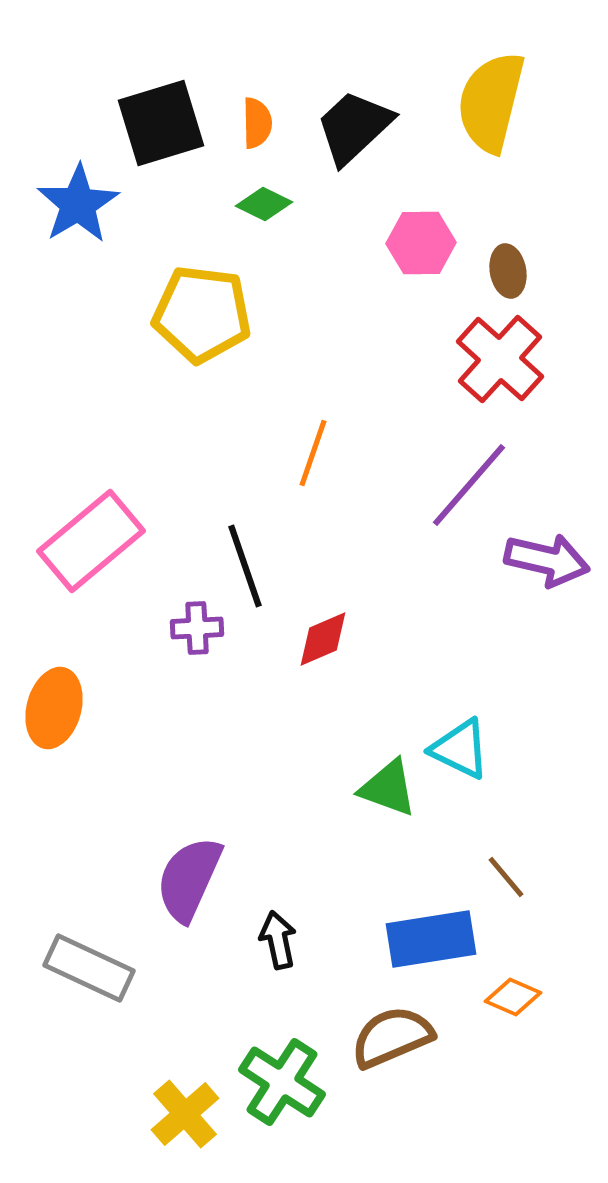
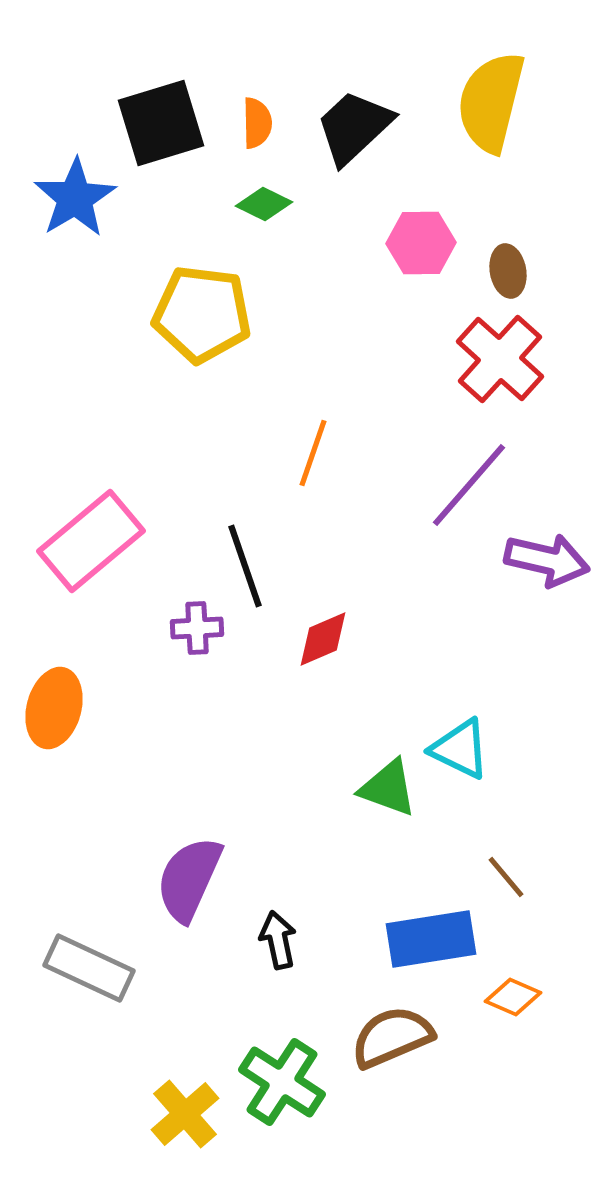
blue star: moved 3 px left, 6 px up
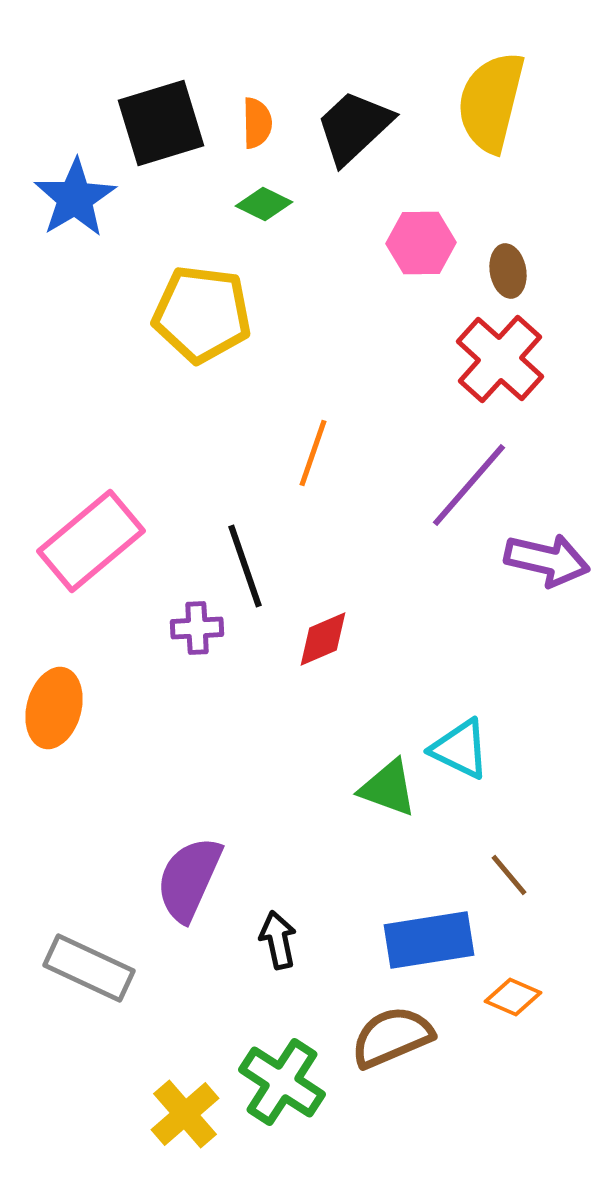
brown line: moved 3 px right, 2 px up
blue rectangle: moved 2 px left, 1 px down
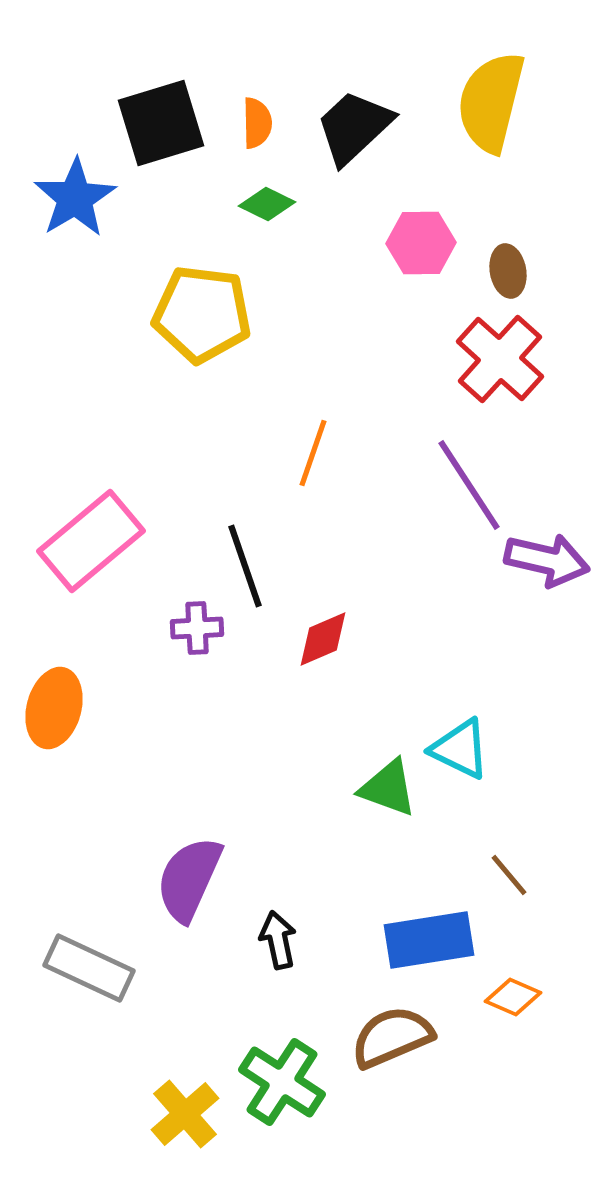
green diamond: moved 3 px right
purple line: rotated 74 degrees counterclockwise
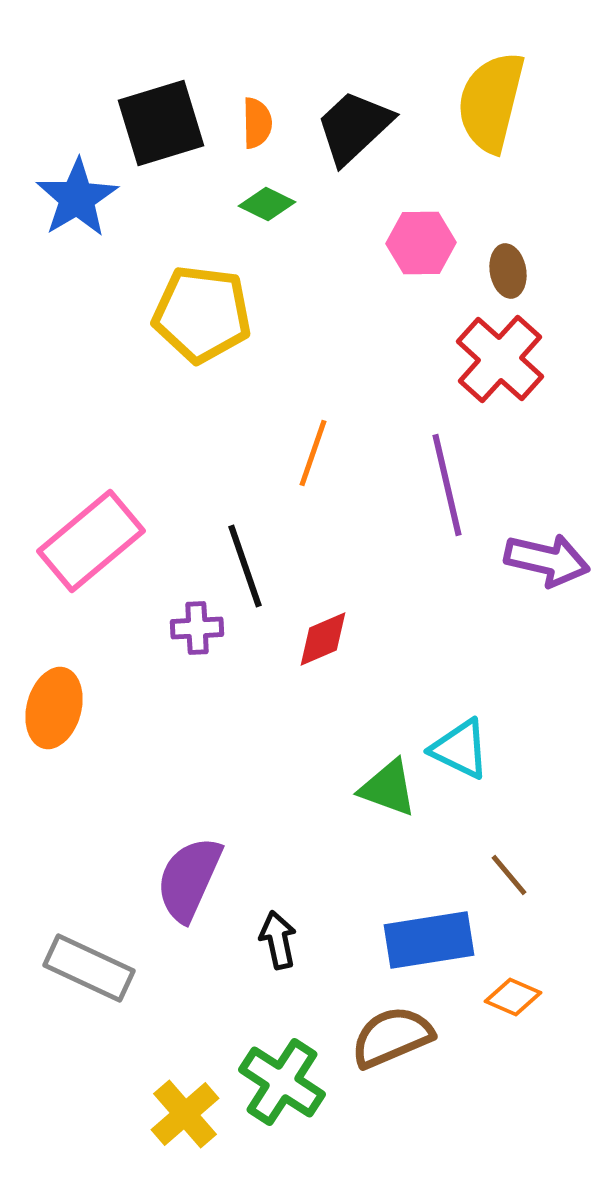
blue star: moved 2 px right
purple line: moved 22 px left; rotated 20 degrees clockwise
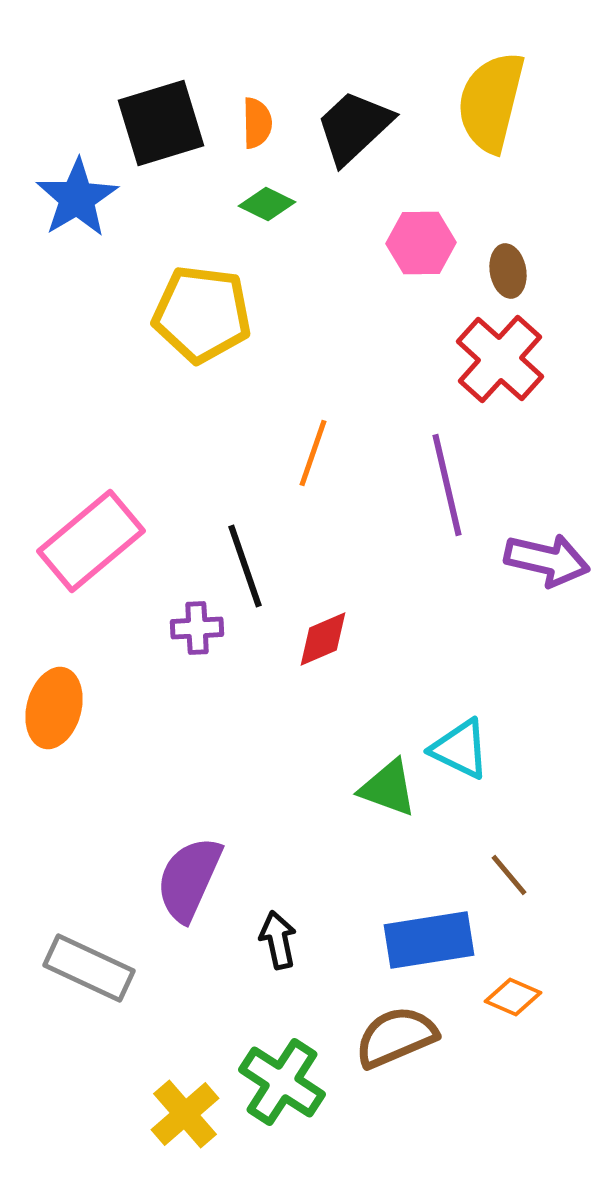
brown semicircle: moved 4 px right
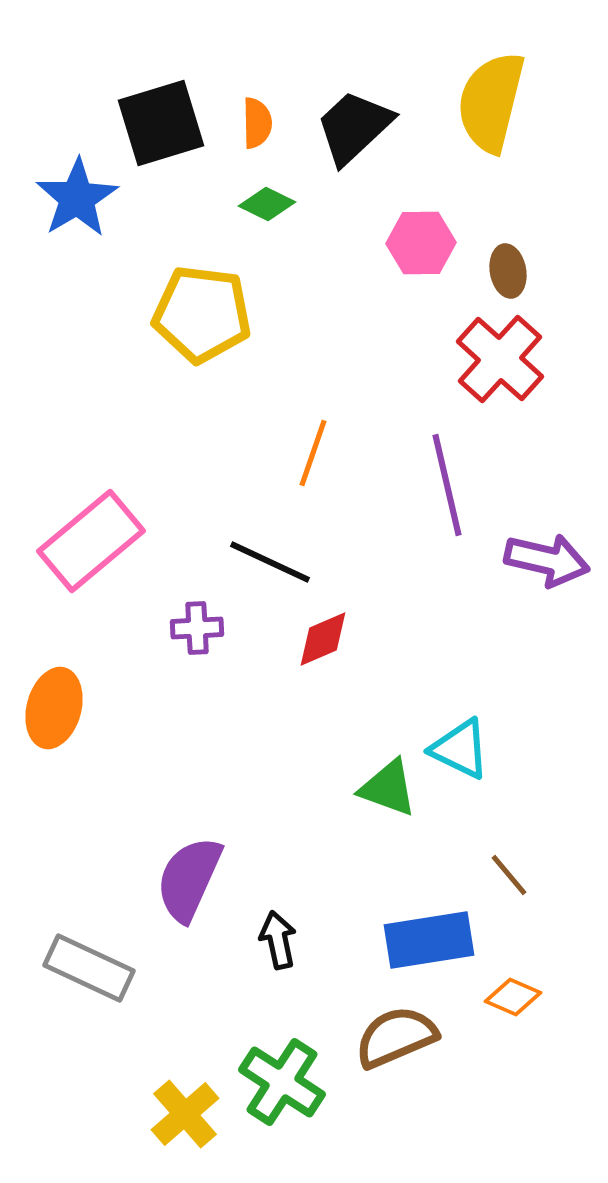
black line: moved 25 px right, 4 px up; rotated 46 degrees counterclockwise
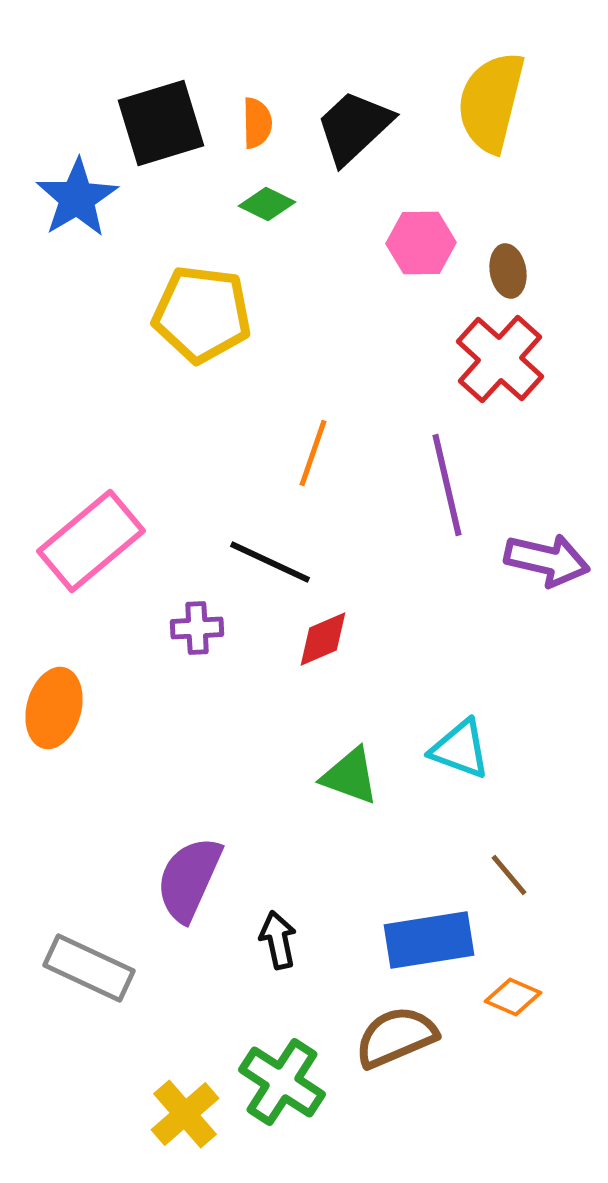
cyan triangle: rotated 6 degrees counterclockwise
green triangle: moved 38 px left, 12 px up
